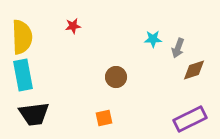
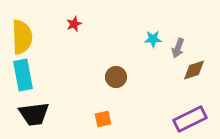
red star: moved 1 px right, 2 px up; rotated 14 degrees counterclockwise
orange square: moved 1 px left, 1 px down
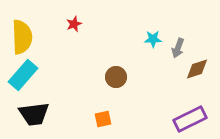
brown diamond: moved 3 px right, 1 px up
cyan rectangle: rotated 52 degrees clockwise
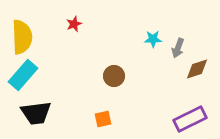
brown circle: moved 2 px left, 1 px up
black trapezoid: moved 2 px right, 1 px up
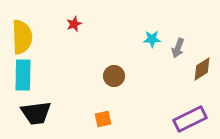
cyan star: moved 1 px left
brown diamond: moved 5 px right; rotated 15 degrees counterclockwise
cyan rectangle: rotated 40 degrees counterclockwise
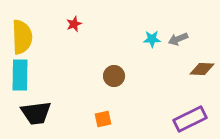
gray arrow: moved 9 px up; rotated 48 degrees clockwise
brown diamond: rotated 35 degrees clockwise
cyan rectangle: moved 3 px left
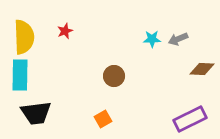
red star: moved 9 px left, 7 px down
yellow semicircle: moved 2 px right
orange square: rotated 18 degrees counterclockwise
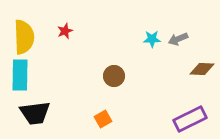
black trapezoid: moved 1 px left
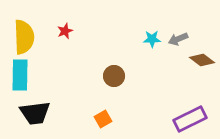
brown diamond: moved 9 px up; rotated 35 degrees clockwise
